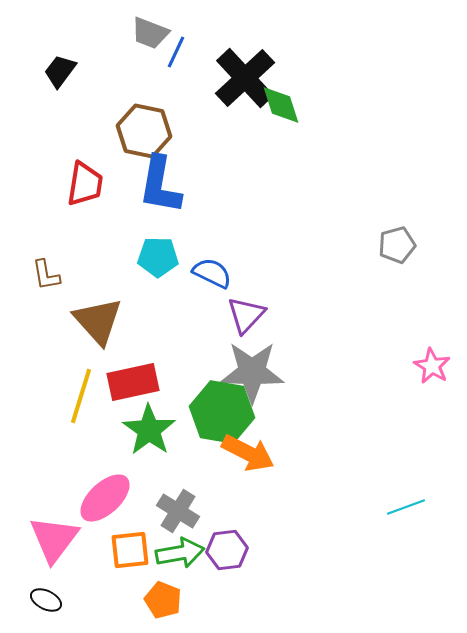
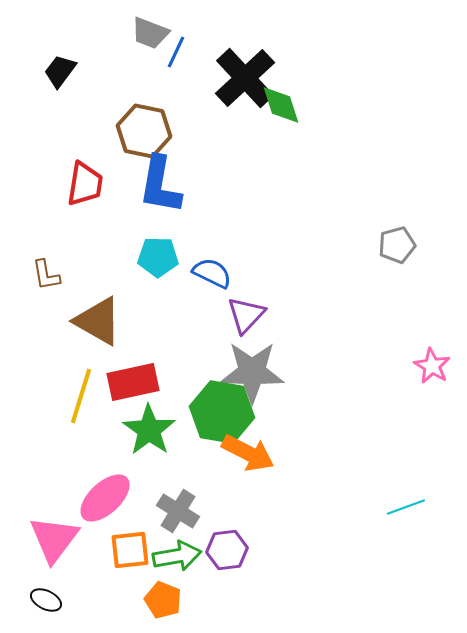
brown triangle: rotated 18 degrees counterclockwise
green arrow: moved 3 px left, 3 px down
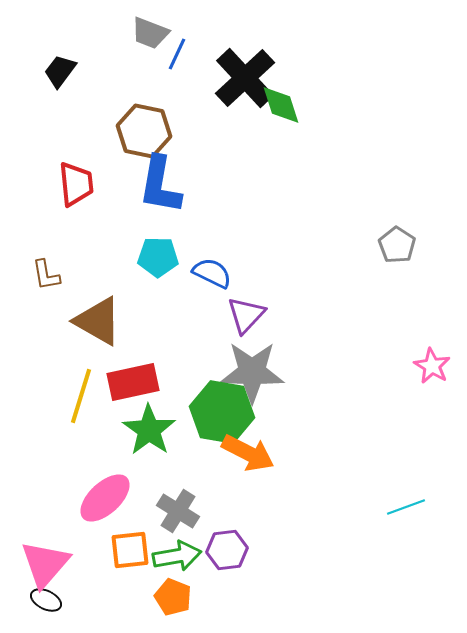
blue line: moved 1 px right, 2 px down
red trapezoid: moved 9 px left; rotated 15 degrees counterclockwise
gray pentagon: rotated 24 degrees counterclockwise
pink triangle: moved 9 px left, 25 px down; rotated 4 degrees clockwise
orange pentagon: moved 10 px right, 3 px up
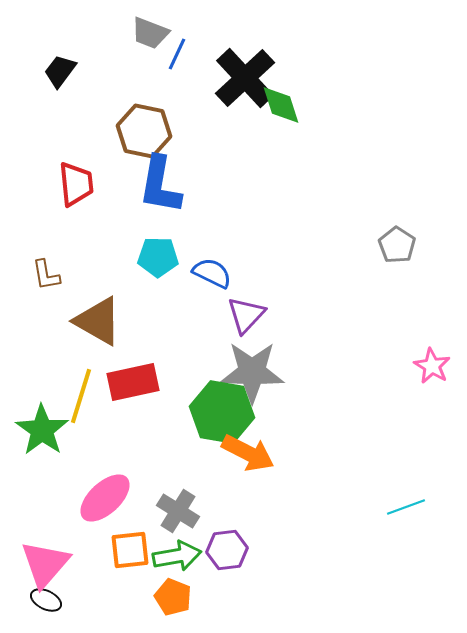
green star: moved 107 px left
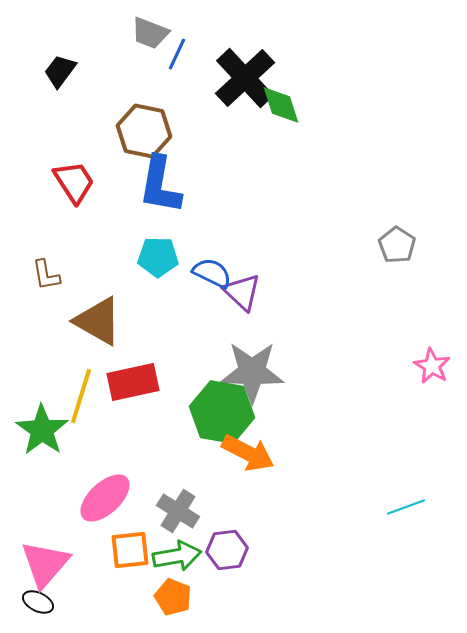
red trapezoid: moved 2 px left, 2 px up; rotated 27 degrees counterclockwise
purple triangle: moved 4 px left, 23 px up; rotated 30 degrees counterclockwise
black ellipse: moved 8 px left, 2 px down
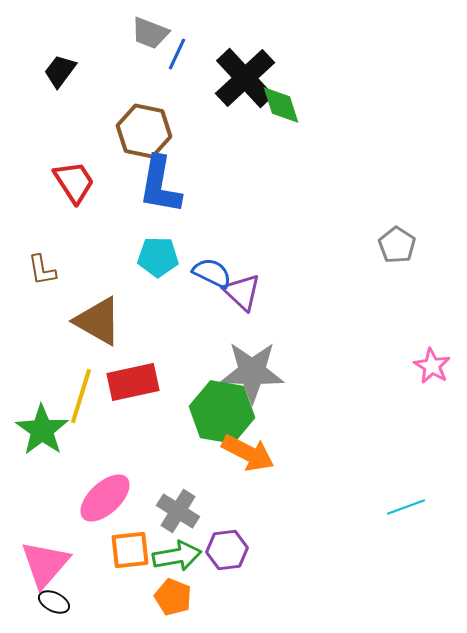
brown L-shape: moved 4 px left, 5 px up
black ellipse: moved 16 px right
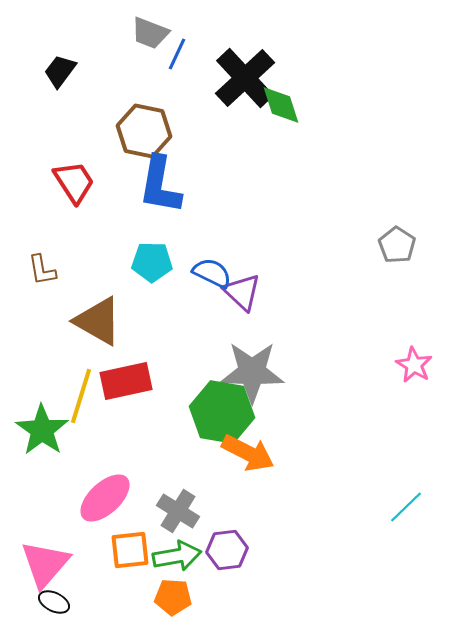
cyan pentagon: moved 6 px left, 5 px down
pink star: moved 18 px left, 1 px up
red rectangle: moved 7 px left, 1 px up
cyan line: rotated 24 degrees counterclockwise
orange pentagon: rotated 18 degrees counterclockwise
